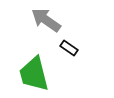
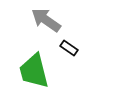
green trapezoid: moved 3 px up
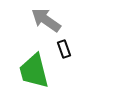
black rectangle: moved 5 px left, 1 px down; rotated 36 degrees clockwise
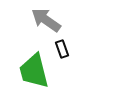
black rectangle: moved 2 px left
